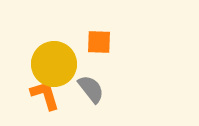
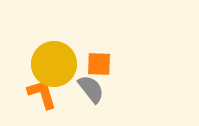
orange square: moved 22 px down
orange L-shape: moved 3 px left, 1 px up
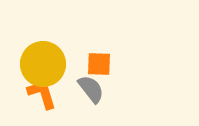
yellow circle: moved 11 px left
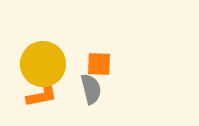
gray semicircle: rotated 24 degrees clockwise
orange L-shape: rotated 96 degrees clockwise
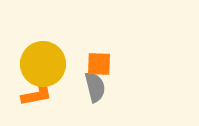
gray semicircle: moved 4 px right, 2 px up
orange L-shape: moved 5 px left, 1 px up
